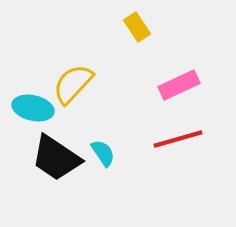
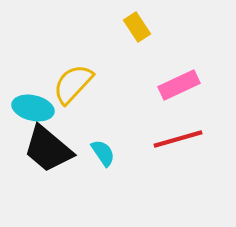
black trapezoid: moved 8 px left, 9 px up; rotated 6 degrees clockwise
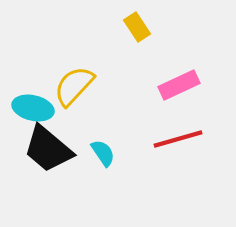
yellow semicircle: moved 1 px right, 2 px down
